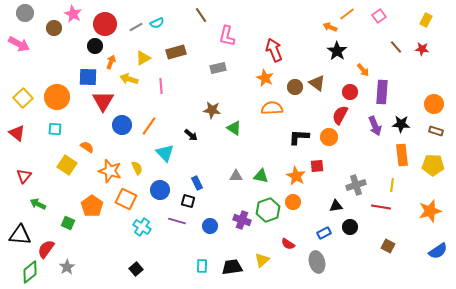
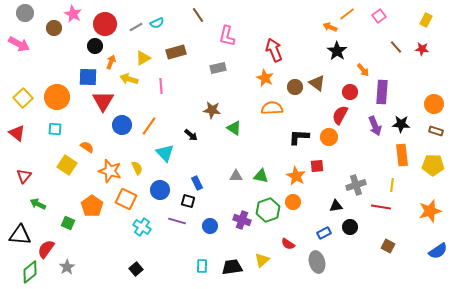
brown line at (201, 15): moved 3 px left
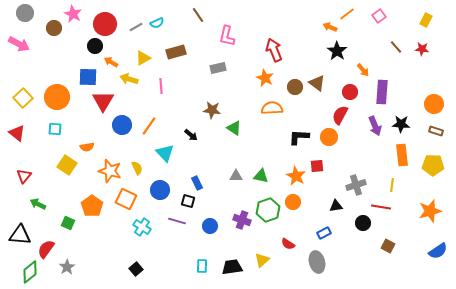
orange arrow at (111, 62): rotated 80 degrees counterclockwise
orange semicircle at (87, 147): rotated 136 degrees clockwise
black circle at (350, 227): moved 13 px right, 4 px up
